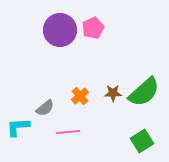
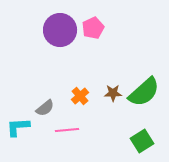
pink line: moved 1 px left, 2 px up
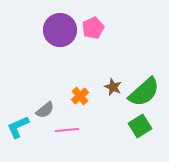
brown star: moved 6 px up; rotated 24 degrees clockwise
gray semicircle: moved 2 px down
cyan L-shape: rotated 20 degrees counterclockwise
green square: moved 2 px left, 15 px up
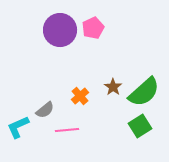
brown star: rotated 12 degrees clockwise
